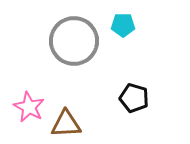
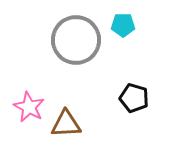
gray circle: moved 2 px right, 1 px up
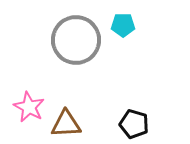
black pentagon: moved 26 px down
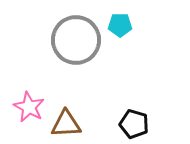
cyan pentagon: moved 3 px left
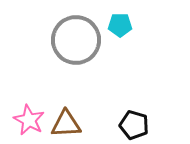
pink star: moved 13 px down
black pentagon: moved 1 px down
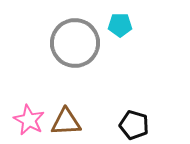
gray circle: moved 1 px left, 3 px down
brown triangle: moved 2 px up
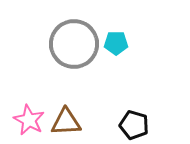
cyan pentagon: moved 4 px left, 18 px down
gray circle: moved 1 px left, 1 px down
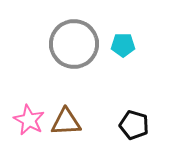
cyan pentagon: moved 7 px right, 2 px down
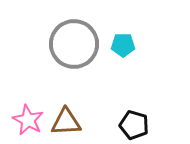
pink star: moved 1 px left
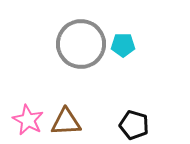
gray circle: moved 7 px right
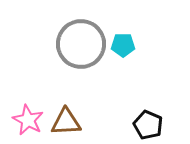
black pentagon: moved 14 px right; rotated 8 degrees clockwise
